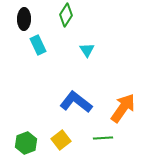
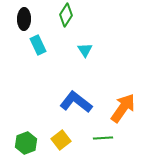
cyan triangle: moved 2 px left
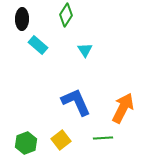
black ellipse: moved 2 px left
cyan rectangle: rotated 24 degrees counterclockwise
blue L-shape: rotated 28 degrees clockwise
orange arrow: rotated 8 degrees counterclockwise
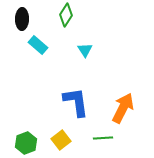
blue L-shape: rotated 16 degrees clockwise
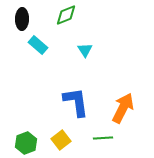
green diamond: rotated 35 degrees clockwise
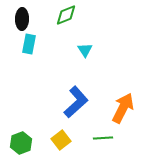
cyan rectangle: moved 9 px left, 1 px up; rotated 60 degrees clockwise
blue L-shape: rotated 56 degrees clockwise
green hexagon: moved 5 px left
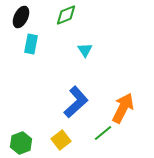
black ellipse: moved 1 px left, 2 px up; rotated 25 degrees clockwise
cyan rectangle: moved 2 px right
green line: moved 5 px up; rotated 36 degrees counterclockwise
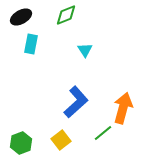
black ellipse: rotated 35 degrees clockwise
orange arrow: rotated 12 degrees counterclockwise
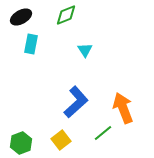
orange arrow: rotated 36 degrees counterclockwise
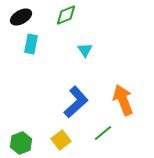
orange arrow: moved 8 px up
